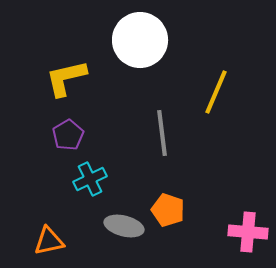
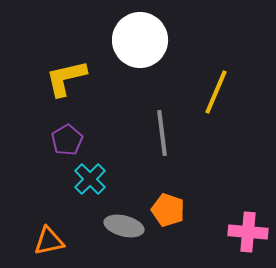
purple pentagon: moved 1 px left, 5 px down
cyan cross: rotated 20 degrees counterclockwise
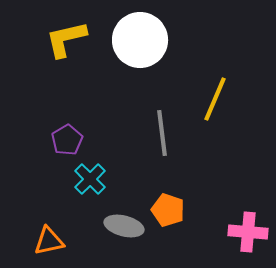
yellow L-shape: moved 39 px up
yellow line: moved 1 px left, 7 px down
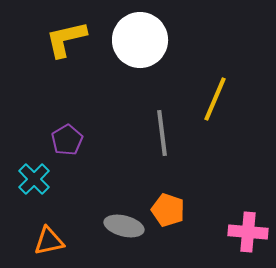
cyan cross: moved 56 px left
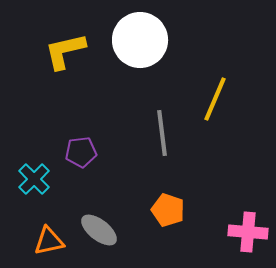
yellow L-shape: moved 1 px left, 12 px down
purple pentagon: moved 14 px right, 12 px down; rotated 24 degrees clockwise
gray ellipse: moved 25 px left, 4 px down; rotated 24 degrees clockwise
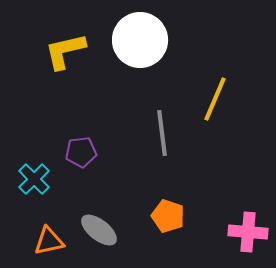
orange pentagon: moved 6 px down
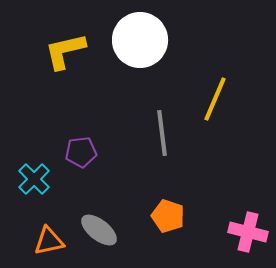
pink cross: rotated 9 degrees clockwise
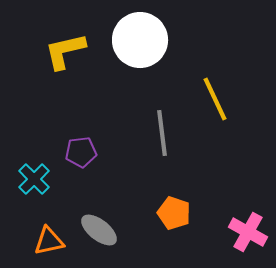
yellow line: rotated 48 degrees counterclockwise
orange pentagon: moved 6 px right, 3 px up
pink cross: rotated 15 degrees clockwise
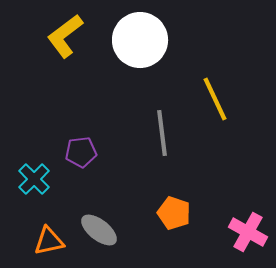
yellow L-shape: moved 15 px up; rotated 24 degrees counterclockwise
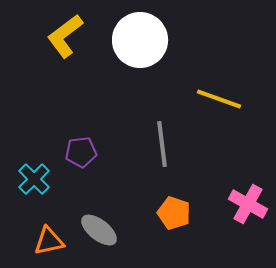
yellow line: moved 4 px right; rotated 45 degrees counterclockwise
gray line: moved 11 px down
pink cross: moved 28 px up
